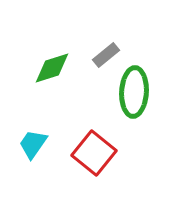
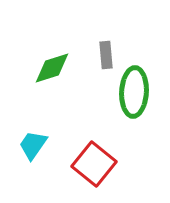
gray rectangle: rotated 56 degrees counterclockwise
cyan trapezoid: moved 1 px down
red square: moved 11 px down
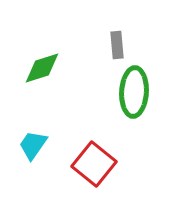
gray rectangle: moved 11 px right, 10 px up
green diamond: moved 10 px left
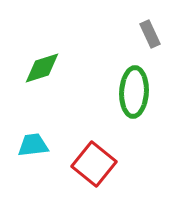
gray rectangle: moved 33 px right, 11 px up; rotated 20 degrees counterclockwise
cyan trapezoid: rotated 48 degrees clockwise
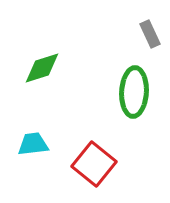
cyan trapezoid: moved 1 px up
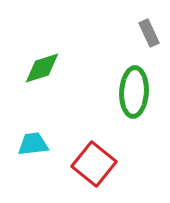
gray rectangle: moved 1 px left, 1 px up
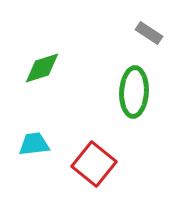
gray rectangle: rotated 32 degrees counterclockwise
cyan trapezoid: moved 1 px right
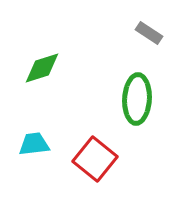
green ellipse: moved 3 px right, 7 px down
red square: moved 1 px right, 5 px up
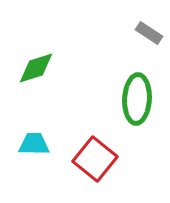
green diamond: moved 6 px left
cyan trapezoid: rotated 8 degrees clockwise
